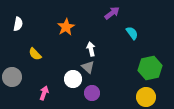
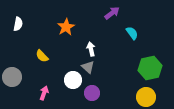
yellow semicircle: moved 7 px right, 2 px down
white circle: moved 1 px down
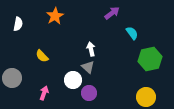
orange star: moved 11 px left, 11 px up
green hexagon: moved 9 px up
gray circle: moved 1 px down
purple circle: moved 3 px left
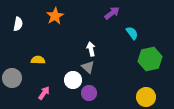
yellow semicircle: moved 4 px left, 4 px down; rotated 136 degrees clockwise
pink arrow: rotated 16 degrees clockwise
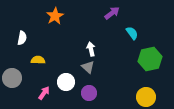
white semicircle: moved 4 px right, 14 px down
white circle: moved 7 px left, 2 px down
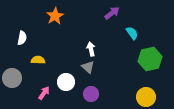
purple circle: moved 2 px right, 1 px down
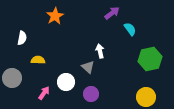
cyan semicircle: moved 2 px left, 4 px up
white arrow: moved 9 px right, 2 px down
